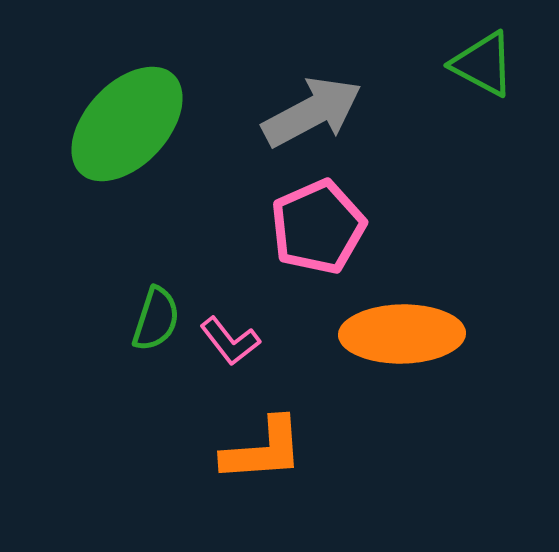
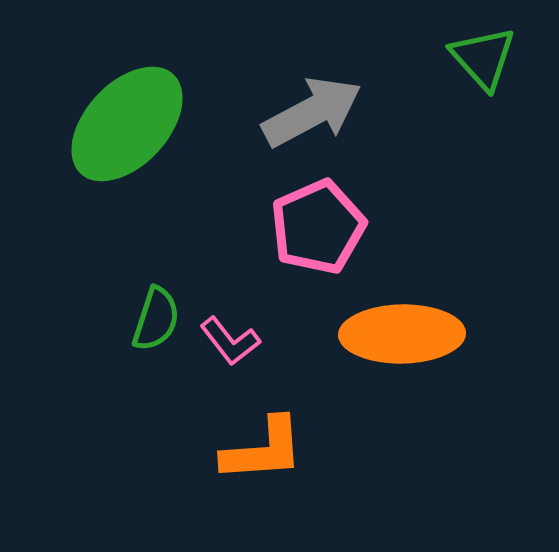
green triangle: moved 6 px up; rotated 20 degrees clockwise
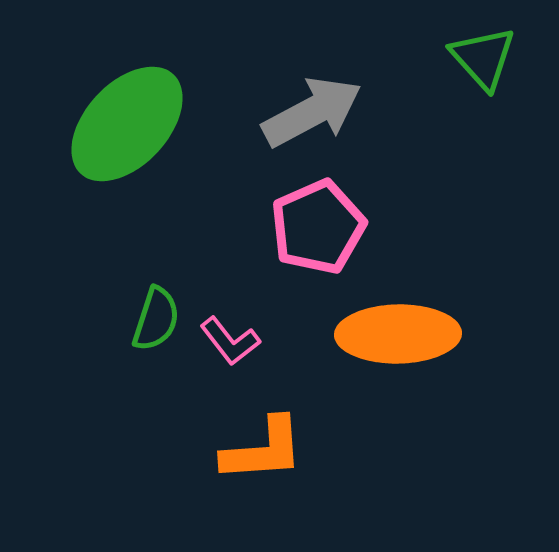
orange ellipse: moved 4 px left
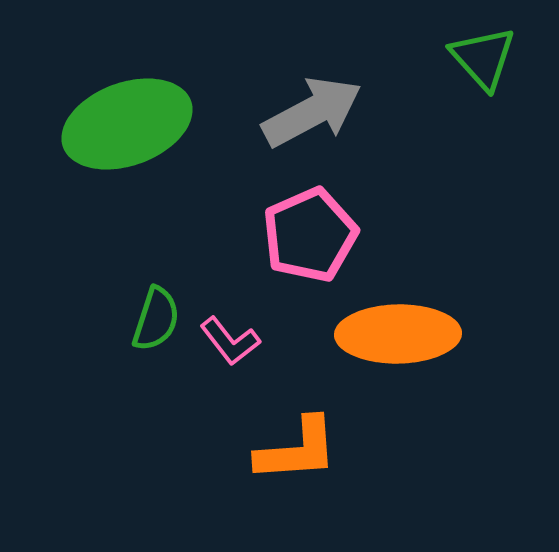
green ellipse: rotated 27 degrees clockwise
pink pentagon: moved 8 px left, 8 px down
orange L-shape: moved 34 px right
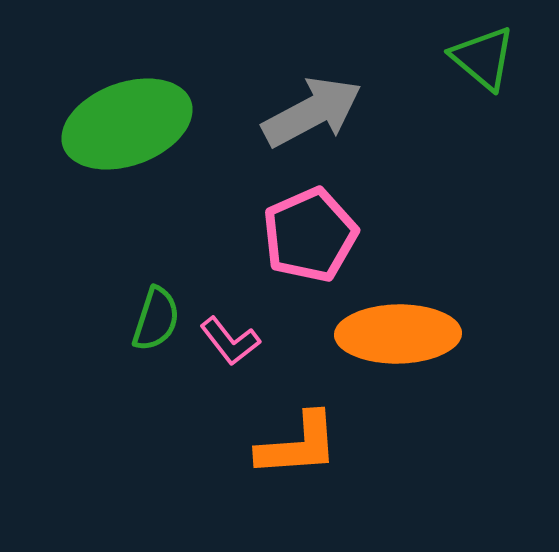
green triangle: rotated 8 degrees counterclockwise
orange L-shape: moved 1 px right, 5 px up
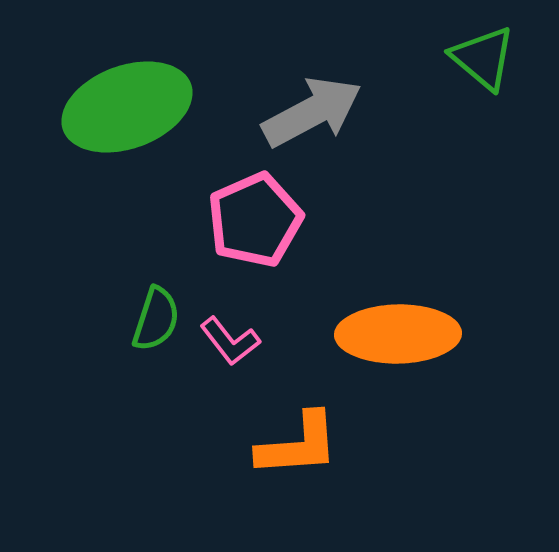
green ellipse: moved 17 px up
pink pentagon: moved 55 px left, 15 px up
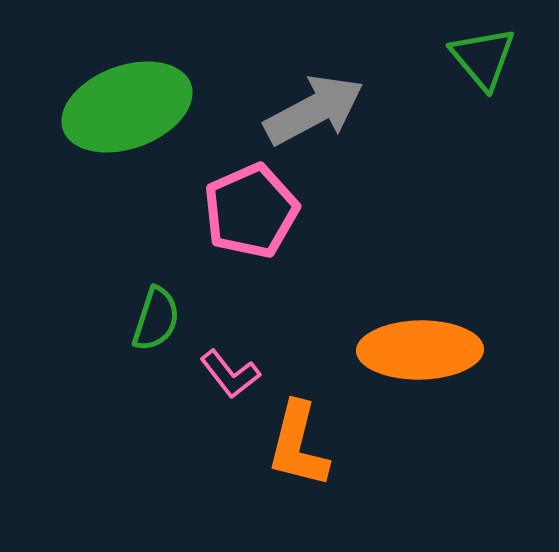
green triangle: rotated 10 degrees clockwise
gray arrow: moved 2 px right, 2 px up
pink pentagon: moved 4 px left, 9 px up
orange ellipse: moved 22 px right, 16 px down
pink L-shape: moved 33 px down
orange L-shape: rotated 108 degrees clockwise
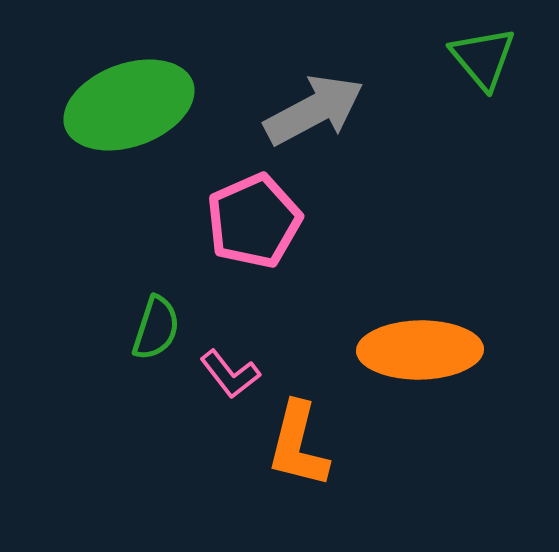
green ellipse: moved 2 px right, 2 px up
pink pentagon: moved 3 px right, 10 px down
green semicircle: moved 9 px down
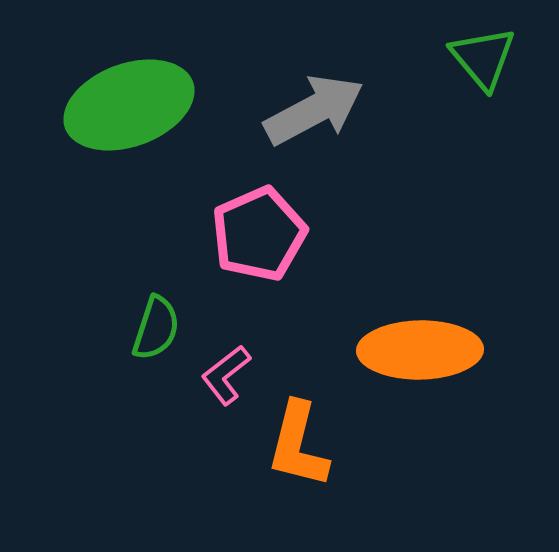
pink pentagon: moved 5 px right, 13 px down
pink L-shape: moved 4 px left, 1 px down; rotated 90 degrees clockwise
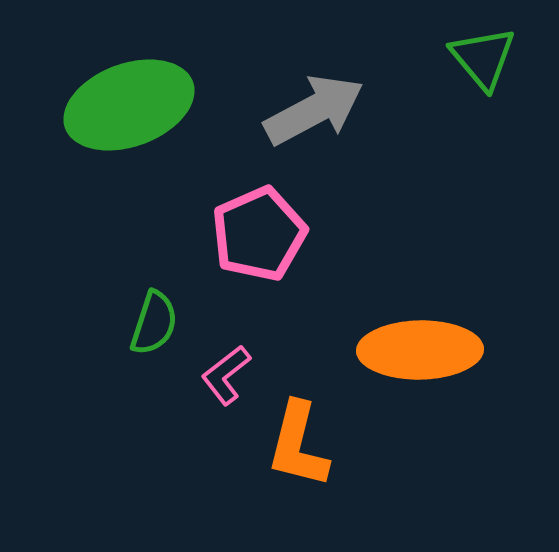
green semicircle: moved 2 px left, 5 px up
